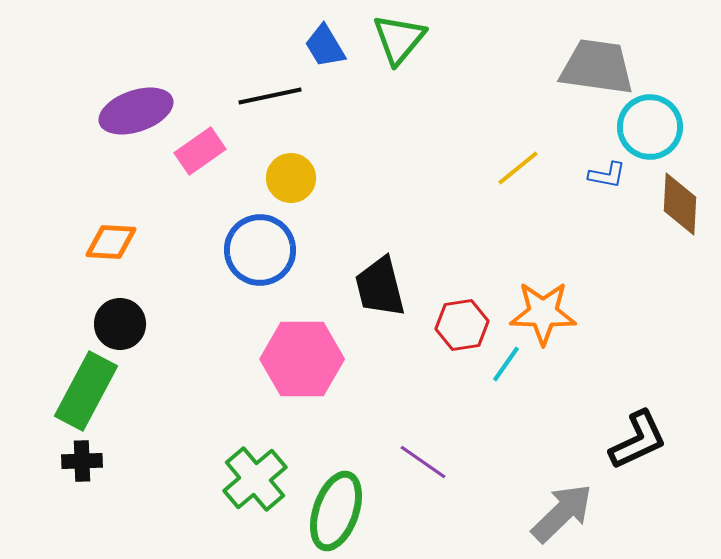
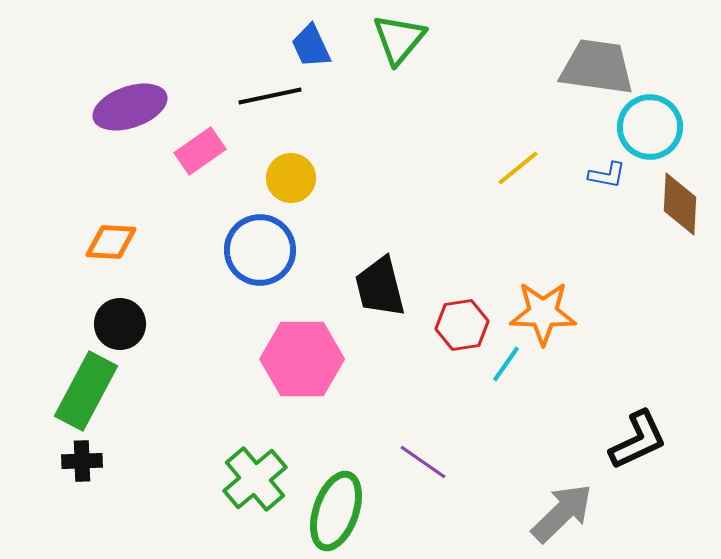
blue trapezoid: moved 14 px left; rotated 6 degrees clockwise
purple ellipse: moved 6 px left, 4 px up
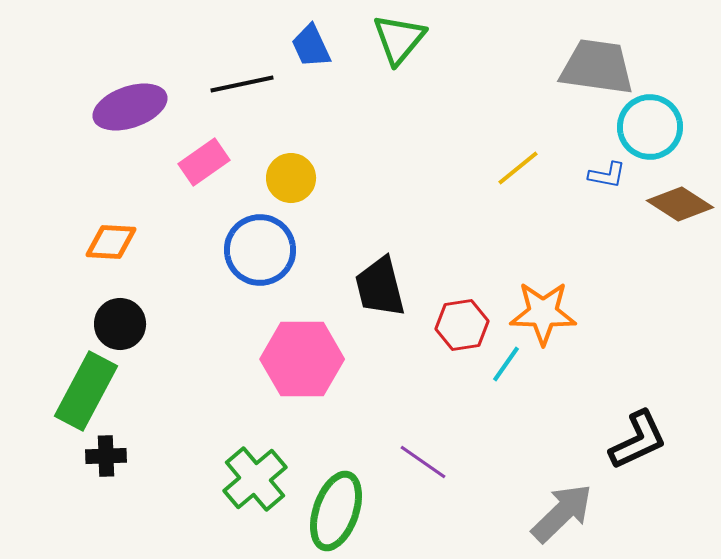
black line: moved 28 px left, 12 px up
pink rectangle: moved 4 px right, 11 px down
brown diamond: rotated 60 degrees counterclockwise
black cross: moved 24 px right, 5 px up
